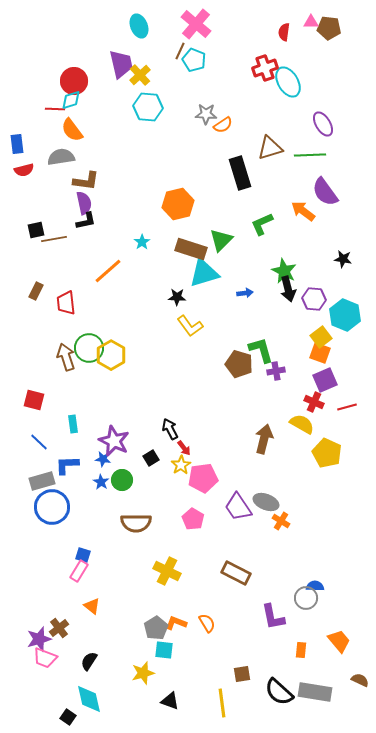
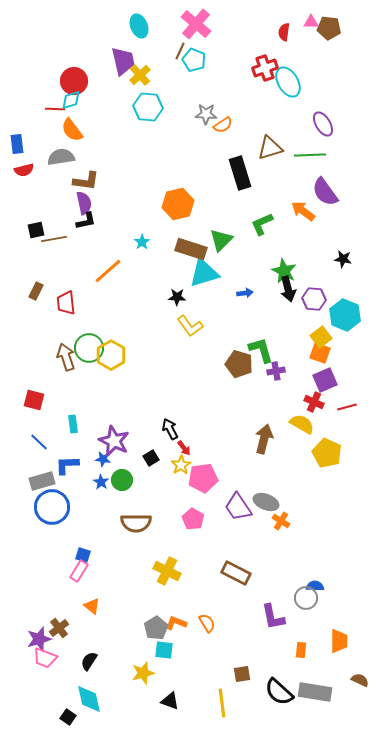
purple trapezoid at (121, 64): moved 2 px right, 3 px up
orange trapezoid at (339, 641): rotated 40 degrees clockwise
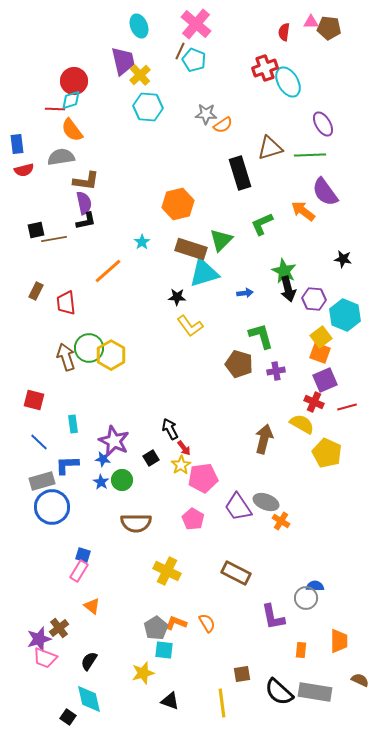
green L-shape at (261, 350): moved 14 px up
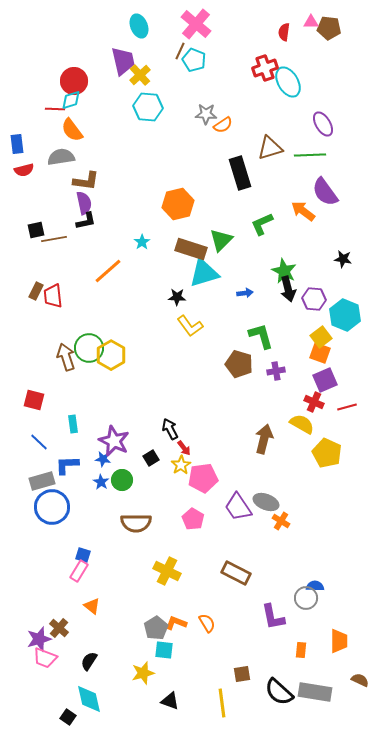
red trapezoid at (66, 303): moved 13 px left, 7 px up
brown cross at (59, 628): rotated 12 degrees counterclockwise
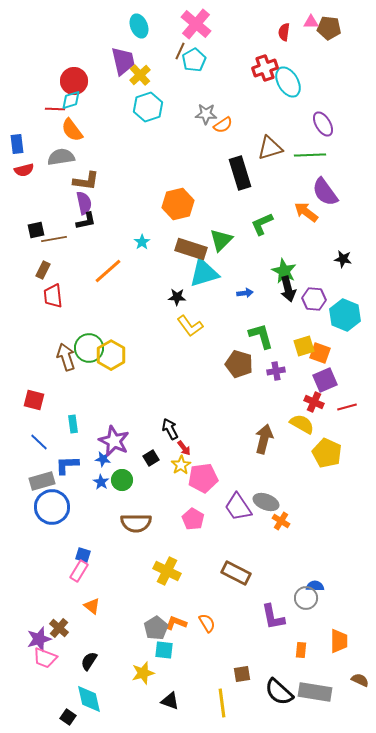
cyan pentagon at (194, 60): rotated 20 degrees clockwise
cyan hexagon at (148, 107): rotated 24 degrees counterclockwise
orange arrow at (303, 211): moved 3 px right, 1 px down
brown rectangle at (36, 291): moved 7 px right, 21 px up
yellow square at (321, 337): moved 17 px left, 9 px down; rotated 20 degrees clockwise
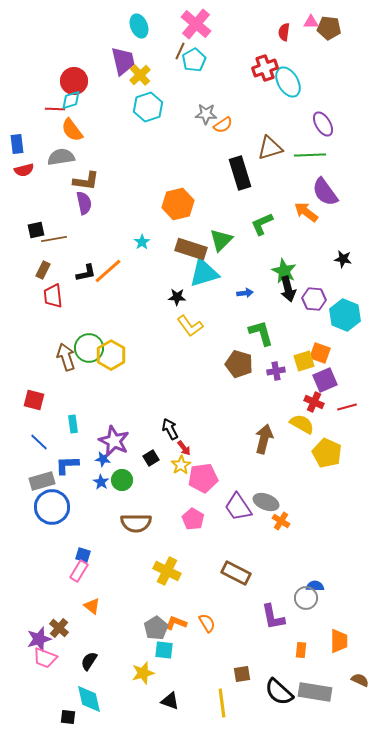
black L-shape at (86, 221): moved 52 px down
green L-shape at (261, 336): moved 3 px up
yellow square at (304, 346): moved 15 px down
black square at (68, 717): rotated 28 degrees counterclockwise
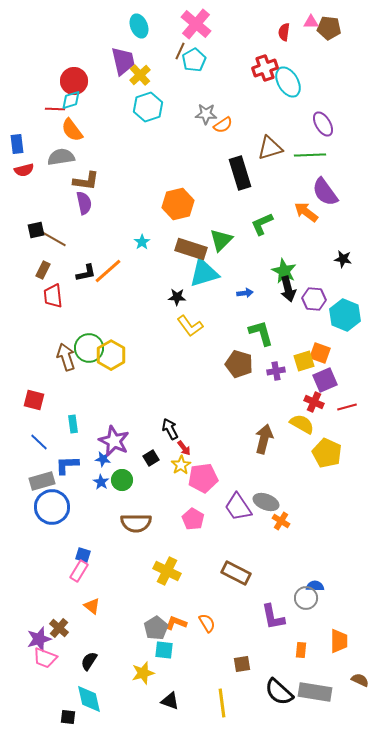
brown line at (54, 239): rotated 40 degrees clockwise
brown square at (242, 674): moved 10 px up
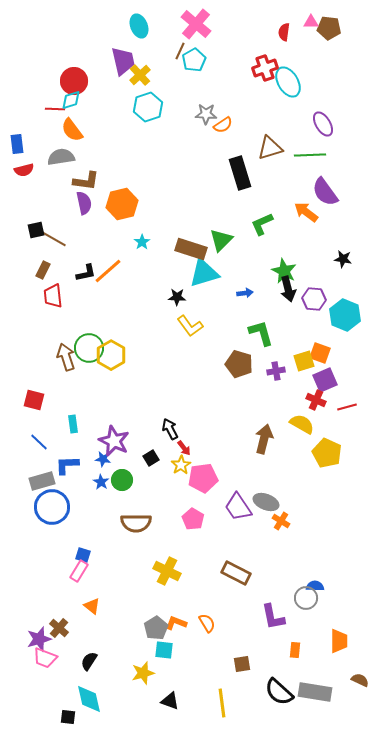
orange hexagon at (178, 204): moved 56 px left
red cross at (314, 402): moved 2 px right, 2 px up
orange rectangle at (301, 650): moved 6 px left
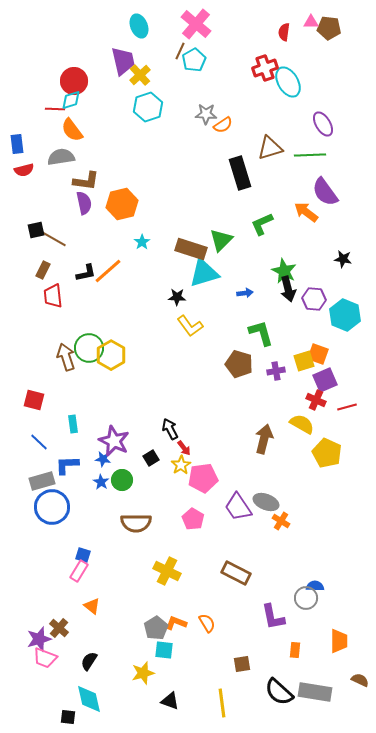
orange square at (320, 353): moved 2 px left, 1 px down
